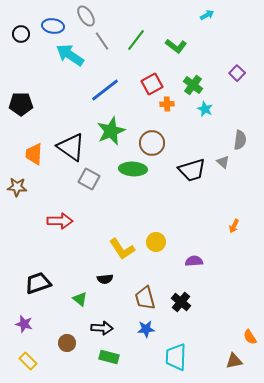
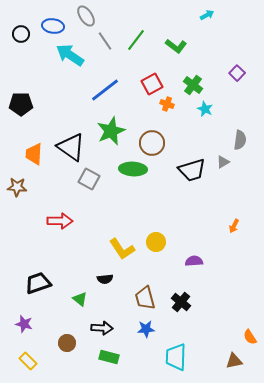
gray line at (102, 41): moved 3 px right
orange cross at (167, 104): rotated 24 degrees clockwise
gray triangle at (223, 162): rotated 48 degrees clockwise
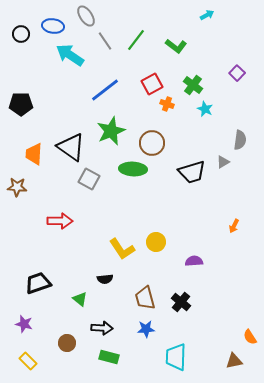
black trapezoid at (192, 170): moved 2 px down
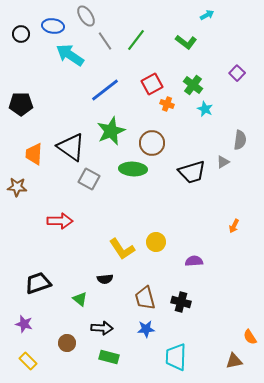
green L-shape at (176, 46): moved 10 px right, 4 px up
black cross at (181, 302): rotated 24 degrees counterclockwise
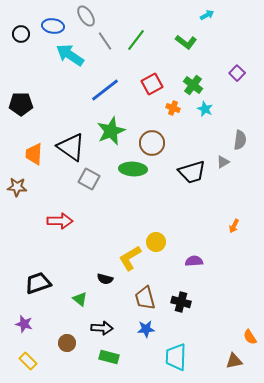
orange cross at (167, 104): moved 6 px right, 4 px down
yellow L-shape at (122, 249): moved 8 px right, 9 px down; rotated 92 degrees clockwise
black semicircle at (105, 279): rotated 21 degrees clockwise
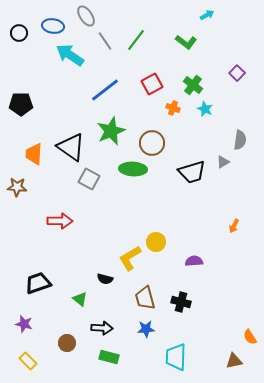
black circle at (21, 34): moved 2 px left, 1 px up
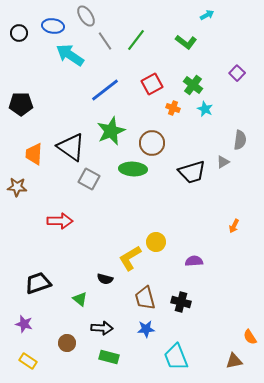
cyan trapezoid at (176, 357): rotated 24 degrees counterclockwise
yellow rectangle at (28, 361): rotated 12 degrees counterclockwise
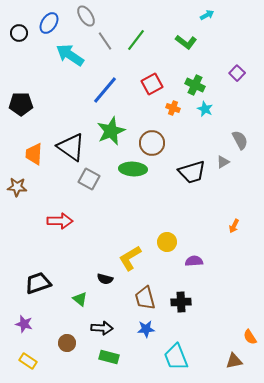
blue ellipse at (53, 26): moved 4 px left, 3 px up; rotated 65 degrees counterclockwise
green cross at (193, 85): moved 2 px right; rotated 12 degrees counterclockwise
blue line at (105, 90): rotated 12 degrees counterclockwise
gray semicircle at (240, 140): rotated 36 degrees counterclockwise
yellow circle at (156, 242): moved 11 px right
black cross at (181, 302): rotated 18 degrees counterclockwise
